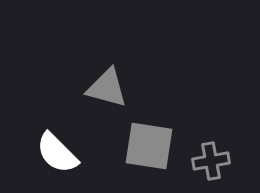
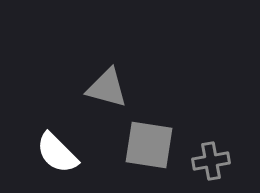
gray square: moved 1 px up
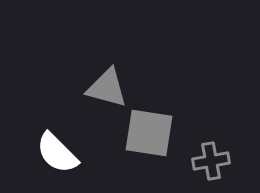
gray square: moved 12 px up
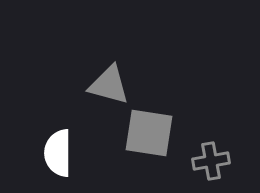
gray triangle: moved 2 px right, 3 px up
white semicircle: moved 1 px right; rotated 45 degrees clockwise
